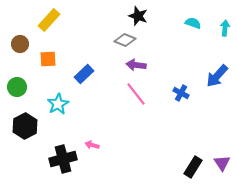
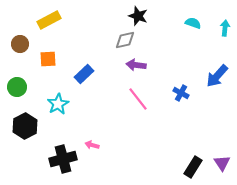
yellow rectangle: rotated 20 degrees clockwise
gray diamond: rotated 35 degrees counterclockwise
pink line: moved 2 px right, 5 px down
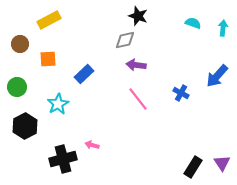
cyan arrow: moved 2 px left
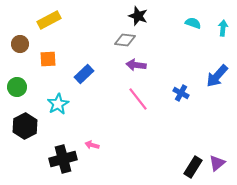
gray diamond: rotated 20 degrees clockwise
purple triangle: moved 5 px left; rotated 24 degrees clockwise
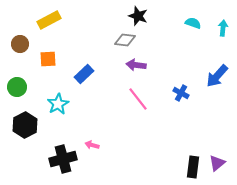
black hexagon: moved 1 px up
black rectangle: rotated 25 degrees counterclockwise
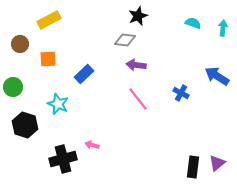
black star: rotated 30 degrees clockwise
blue arrow: rotated 80 degrees clockwise
green circle: moved 4 px left
cyan star: rotated 20 degrees counterclockwise
black hexagon: rotated 15 degrees counterclockwise
